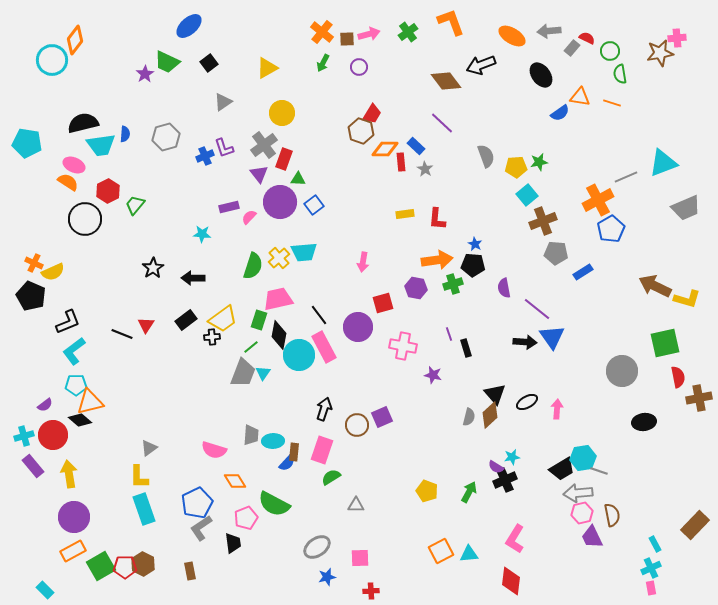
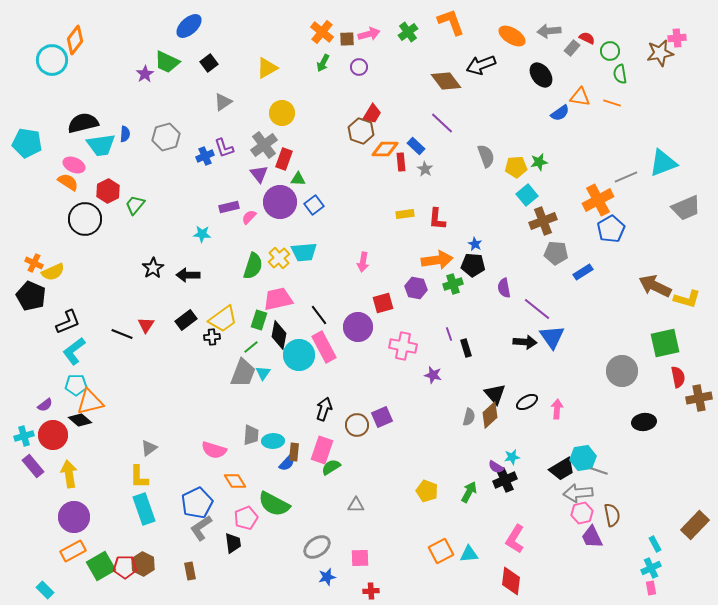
black arrow at (193, 278): moved 5 px left, 3 px up
green semicircle at (331, 477): moved 10 px up
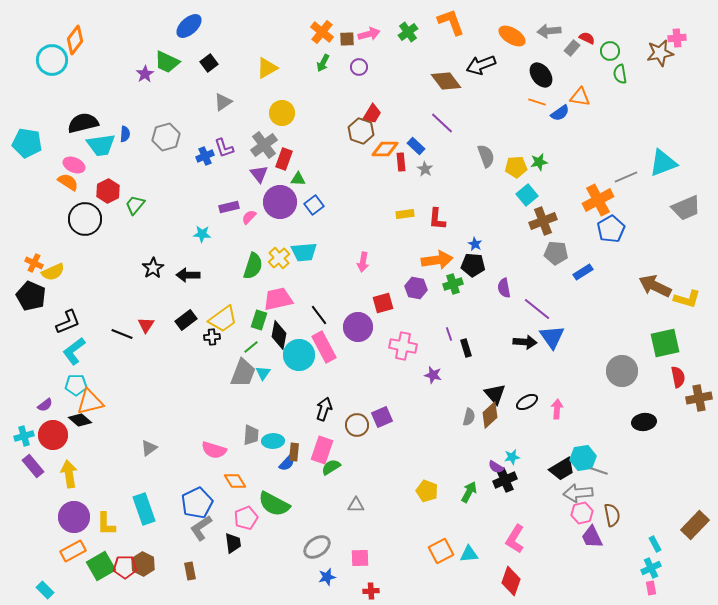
orange line at (612, 103): moved 75 px left, 1 px up
yellow L-shape at (139, 477): moved 33 px left, 47 px down
red diamond at (511, 581): rotated 12 degrees clockwise
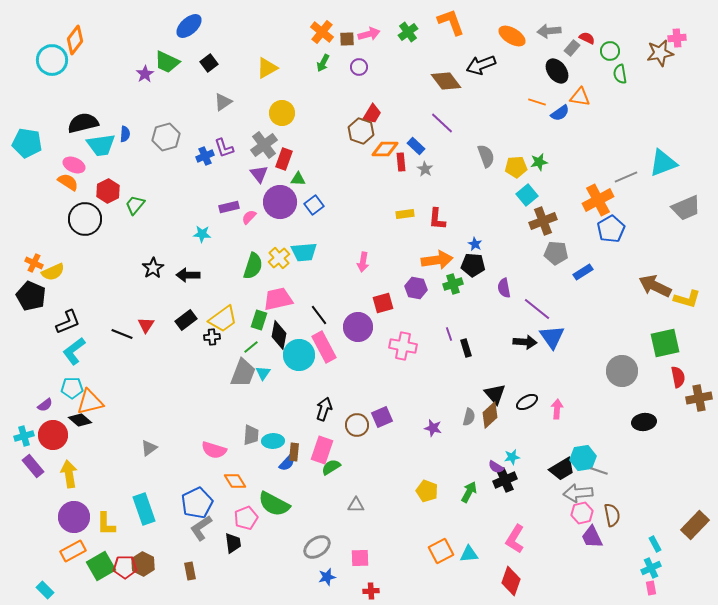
black ellipse at (541, 75): moved 16 px right, 4 px up
purple star at (433, 375): moved 53 px down
cyan pentagon at (76, 385): moved 4 px left, 3 px down
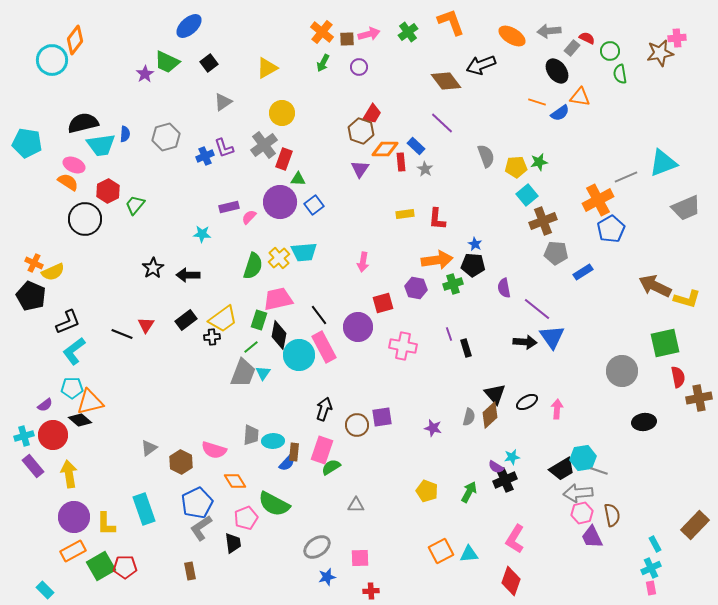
purple triangle at (259, 174): moved 101 px right, 5 px up; rotated 12 degrees clockwise
purple square at (382, 417): rotated 15 degrees clockwise
brown hexagon at (143, 564): moved 38 px right, 102 px up
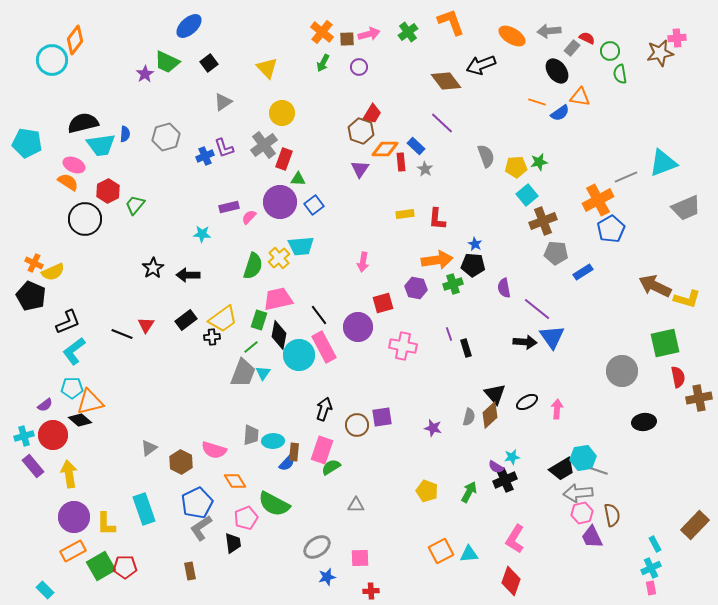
yellow triangle at (267, 68): rotated 45 degrees counterclockwise
cyan trapezoid at (304, 252): moved 3 px left, 6 px up
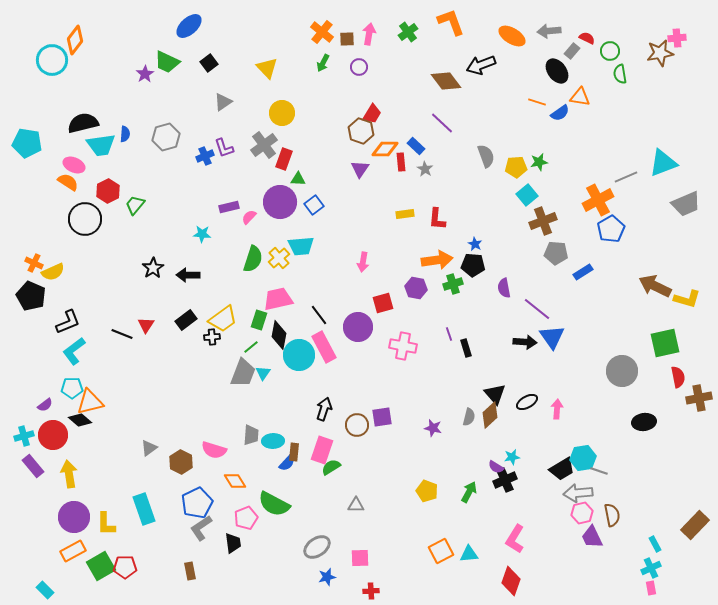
pink arrow at (369, 34): rotated 65 degrees counterclockwise
gray rectangle at (572, 48): moved 3 px down
gray trapezoid at (686, 208): moved 4 px up
green semicircle at (253, 266): moved 7 px up
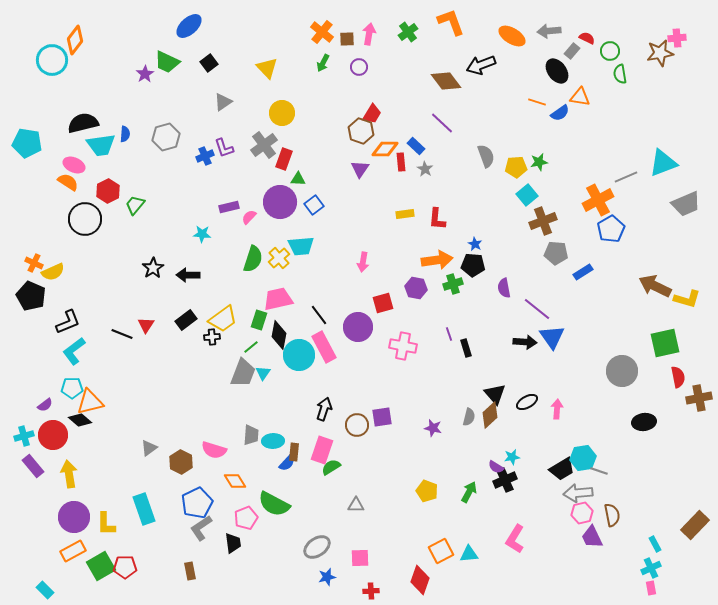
red diamond at (511, 581): moved 91 px left, 1 px up
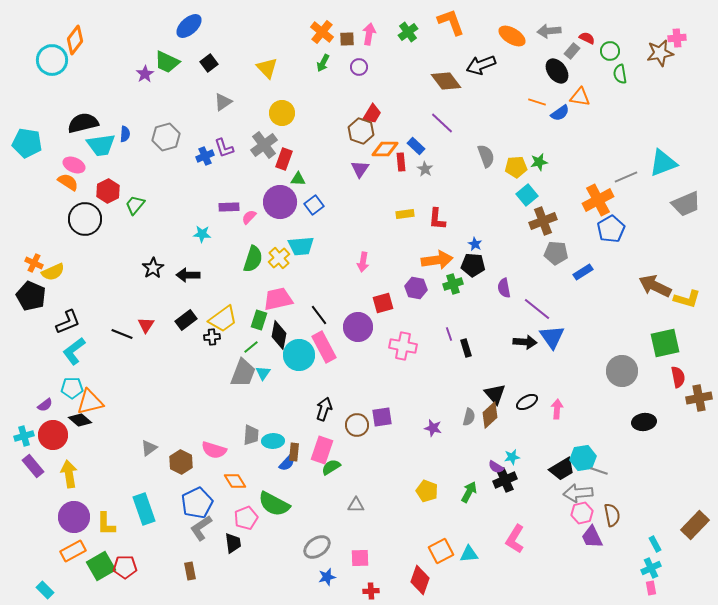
purple rectangle at (229, 207): rotated 12 degrees clockwise
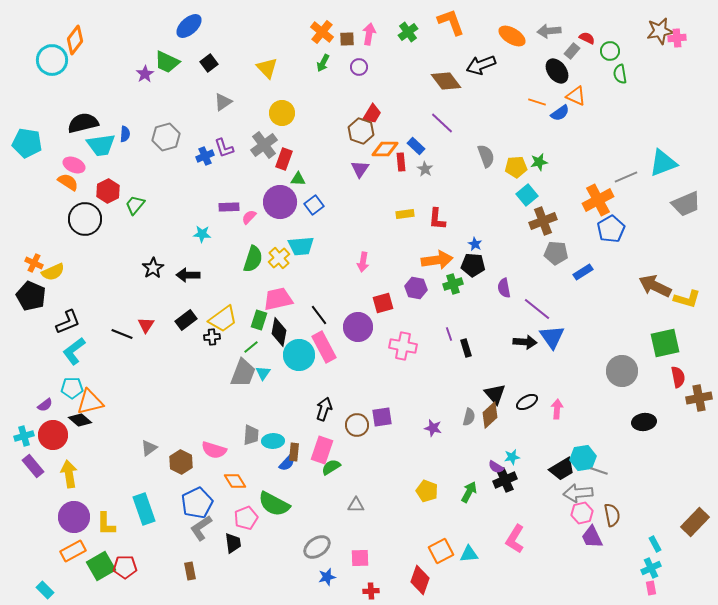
brown star at (660, 53): moved 22 px up
orange triangle at (580, 97): moved 4 px left, 1 px up; rotated 15 degrees clockwise
black diamond at (279, 335): moved 3 px up
brown rectangle at (695, 525): moved 3 px up
